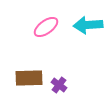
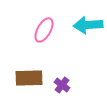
pink ellipse: moved 2 px left, 3 px down; rotated 25 degrees counterclockwise
purple cross: moved 3 px right
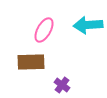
brown rectangle: moved 2 px right, 16 px up
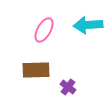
brown rectangle: moved 5 px right, 8 px down
purple cross: moved 6 px right, 2 px down
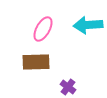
pink ellipse: moved 1 px left, 1 px up
brown rectangle: moved 8 px up
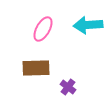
brown rectangle: moved 6 px down
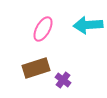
brown rectangle: rotated 16 degrees counterclockwise
purple cross: moved 5 px left, 7 px up
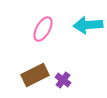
brown rectangle: moved 1 px left, 7 px down; rotated 8 degrees counterclockwise
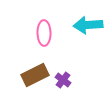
pink ellipse: moved 1 px right, 4 px down; rotated 30 degrees counterclockwise
